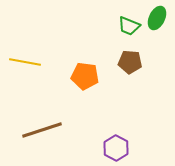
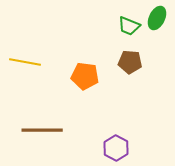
brown line: rotated 18 degrees clockwise
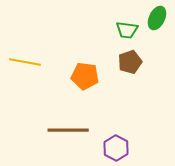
green trapezoid: moved 2 px left, 4 px down; rotated 15 degrees counterclockwise
brown pentagon: rotated 25 degrees counterclockwise
brown line: moved 26 px right
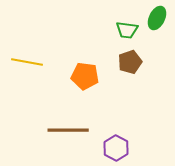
yellow line: moved 2 px right
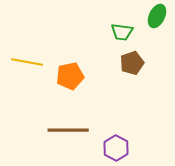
green ellipse: moved 2 px up
green trapezoid: moved 5 px left, 2 px down
brown pentagon: moved 2 px right, 1 px down
orange pentagon: moved 15 px left; rotated 20 degrees counterclockwise
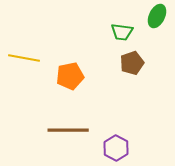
yellow line: moved 3 px left, 4 px up
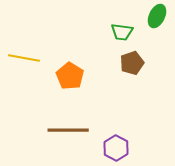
orange pentagon: rotated 28 degrees counterclockwise
